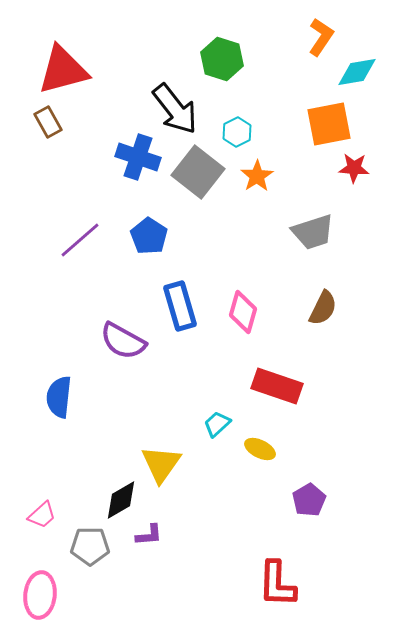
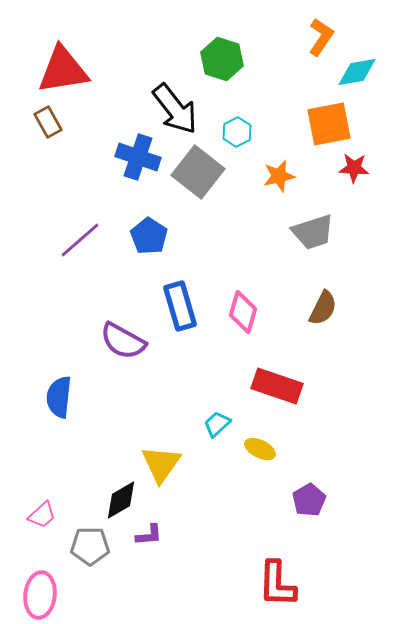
red triangle: rotated 6 degrees clockwise
orange star: moved 22 px right; rotated 20 degrees clockwise
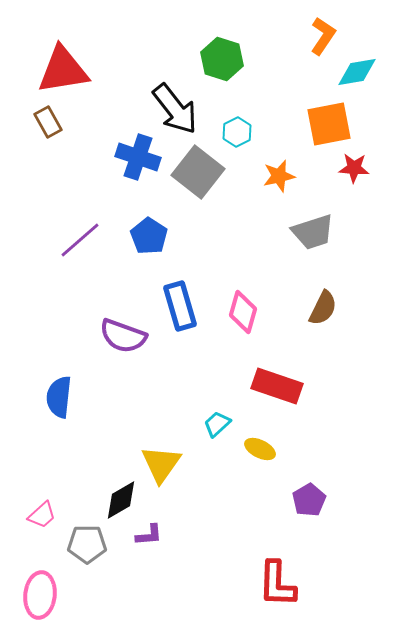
orange L-shape: moved 2 px right, 1 px up
purple semicircle: moved 5 px up; rotated 9 degrees counterclockwise
gray pentagon: moved 3 px left, 2 px up
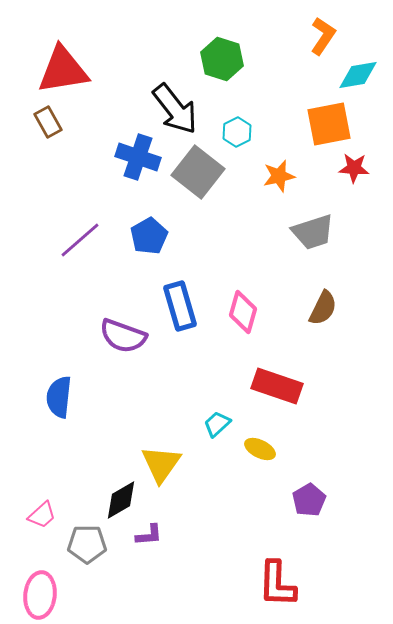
cyan diamond: moved 1 px right, 3 px down
blue pentagon: rotated 9 degrees clockwise
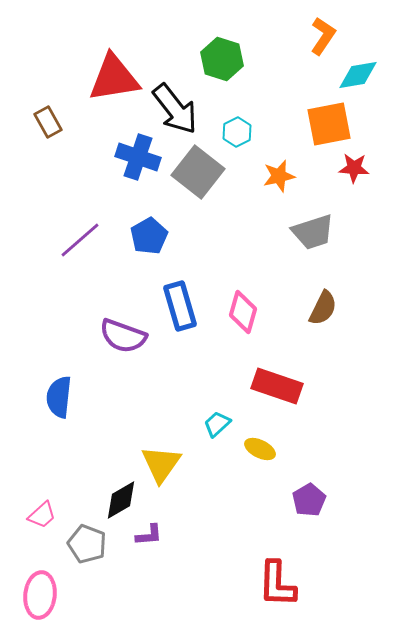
red triangle: moved 51 px right, 8 px down
gray pentagon: rotated 21 degrees clockwise
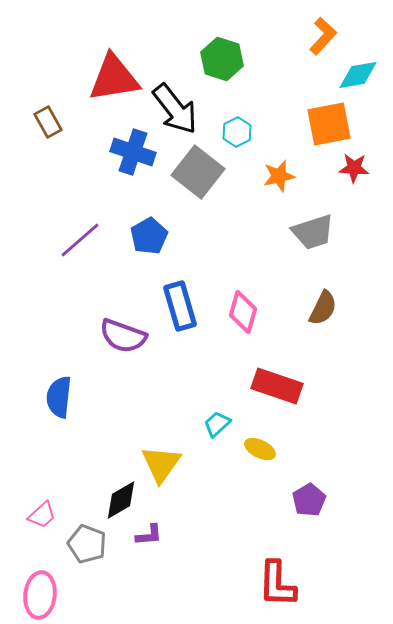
orange L-shape: rotated 9 degrees clockwise
blue cross: moved 5 px left, 5 px up
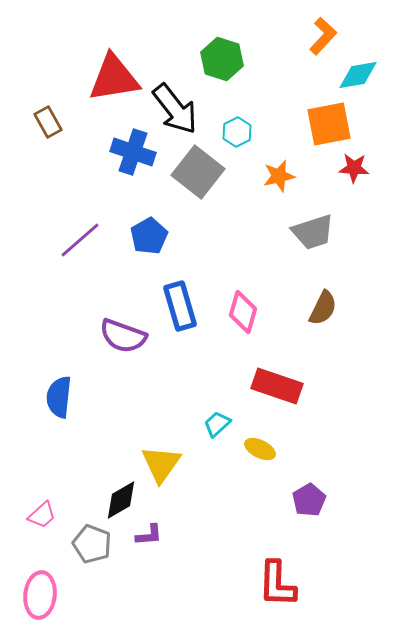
gray pentagon: moved 5 px right
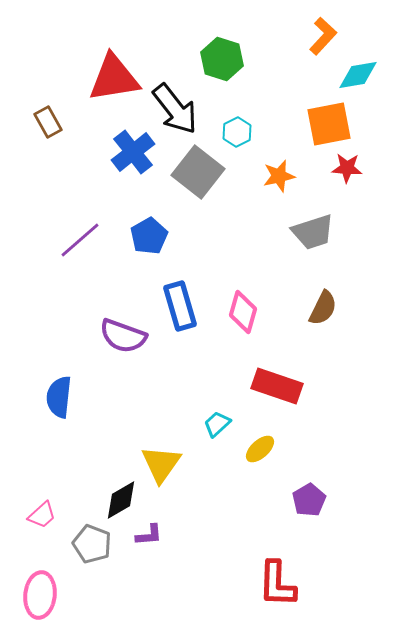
blue cross: rotated 33 degrees clockwise
red star: moved 7 px left
yellow ellipse: rotated 68 degrees counterclockwise
